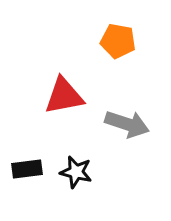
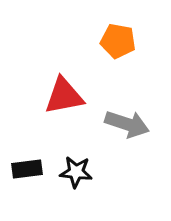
black star: rotated 8 degrees counterclockwise
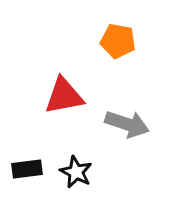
black star: rotated 20 degrees clockwise
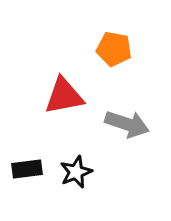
orange pentagon: moved 4 px left, 8 px down
black star: rotated 24 degrees clockwise
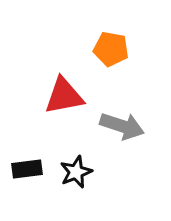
orange pentagon: moved 3 px left
gray arrow: moved 5 px left, 2 px down
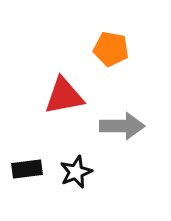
gray arrow: rotated 18 degrees counterclockwise
